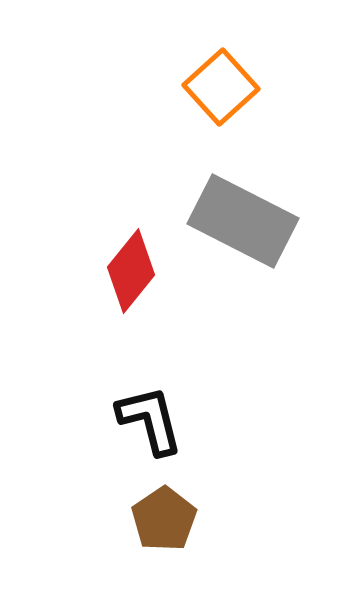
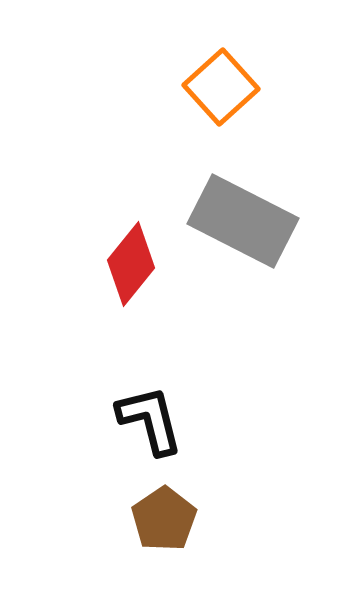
red diamond: moved 7 px up
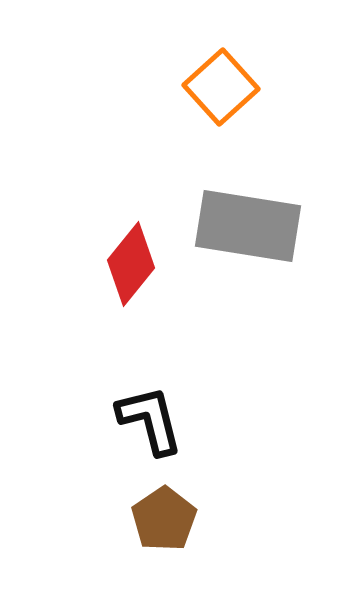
gray rectangle: moved 5 px right, 5 px down; rotated 18 degrees counterclockwise
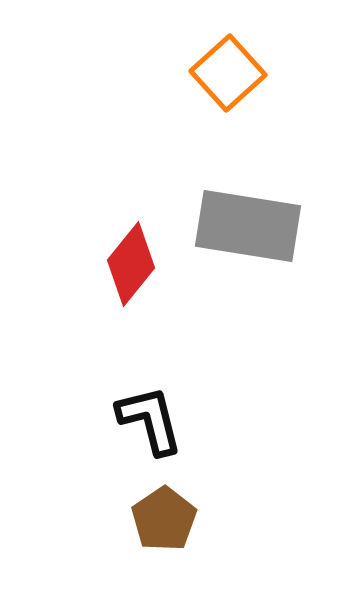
orange square: moved 7 px right, 14 px up
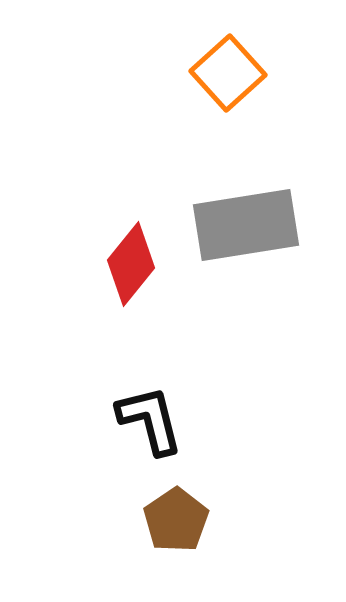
gray rectangle: moved 2 px left, 1 px up; rotated 18 degrees counterclockwise
brown pentagon: moved 12 px right, 1 px down
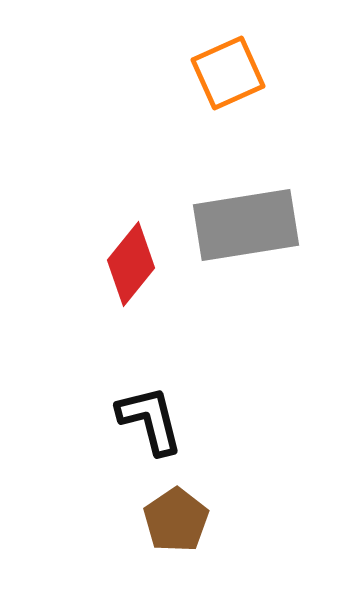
orange square: rotated 18 degrees clockwise
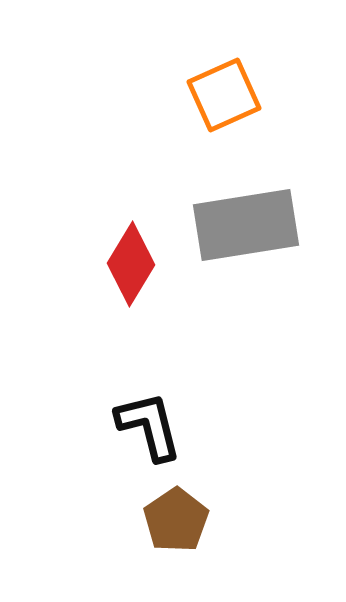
orange square: moved 4 px left, 22 px down
red diamond: rotated 8 degrees counterclockwise
black L-shape: moved 1 px left, 6 px down
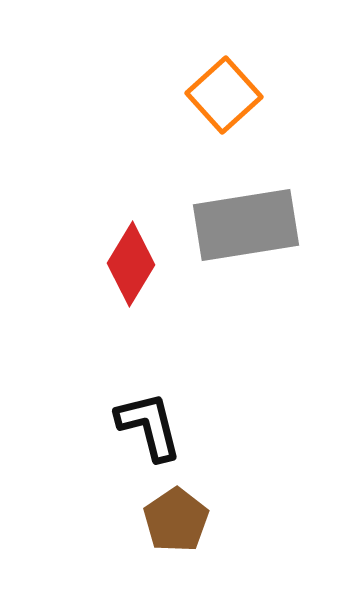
orange square: rotated 18 degrees counterclockwise
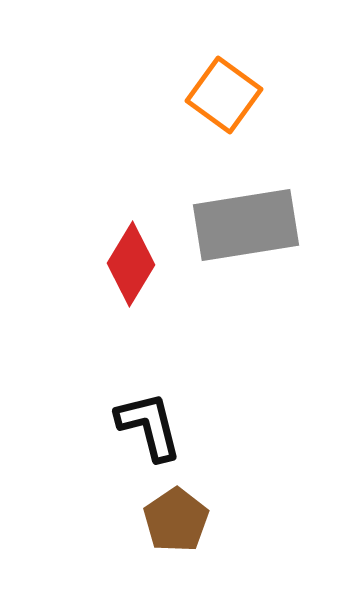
orange square: rotated 12 degrees counterclockwise
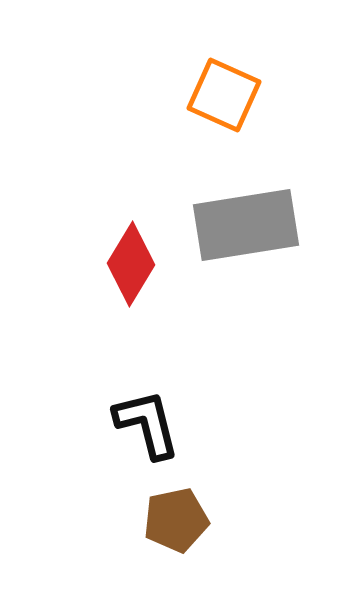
orange square: rotated 12 degrees counterclockwise
black L-shape: moved 2 px left, 2 px up
brown pentagon: rotated 22 degrees clockwise
